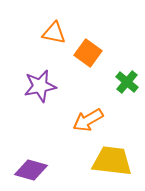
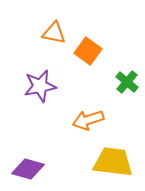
orange square: moved 2 px up
orange arrow: rotated 12 degrees clockwise
yellow trapezoid: moved 1 px right, 1 px down
purple diamond: moved 3 px left, 1 px up
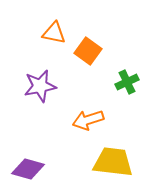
green cross: rotated 25 degrees clockwise
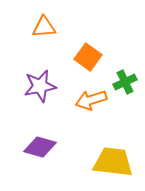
orange triangle: moved 10 px left, 6 px up; rotated 15 degrees counterclockwise
orange square: moved 6 px down
green cross: moved 2 px left
orange arrow: moved 3 px right, 20 px up
purple diamond: moved 12 px right, 22 px up
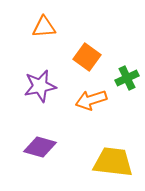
orange square: moved 1 px left
green cross: moved 2 px right, 4 px up
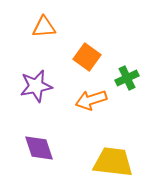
purple star: moved 4 px left
purple diamond: moved 1 px left, 1 px down; rotated 56 degrees clockwise
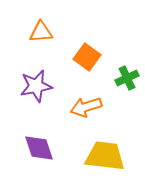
orange triangle: moved 3 px left, 5 px down
orange arrow: moved 5 px left, 7 px down
yellow trapezoid: moved 8 px left, 6 px up
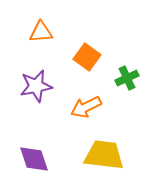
orange arrow: rotated 8 degrees counterclockwise
purple diamond: moved 5 px left, 11 px down
yellow trapezoid: moved 1 px left, 1 px up
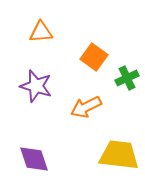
orange square: moved 7 px right
purple star: rotated 28 degrees clockwise
yellow trapezoid: moved 15 px right
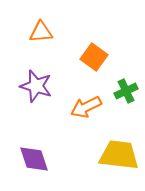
green cross: moved 1 px left, 13 px down
